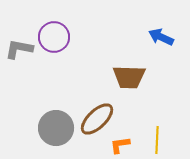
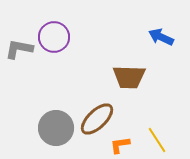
yellow line: rotated 36 degrees counterclockwise
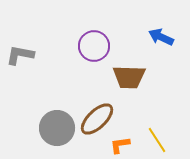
purple circle: moved 40 px right, 9 px down
gray L-shape: moved 1 px right, 6 px down
gray circle: moved 1 px right
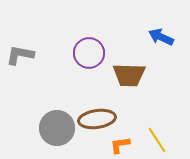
purple circle: moved 5 px left, 7 px down
brown trapezoid: moved 2 px up
brown ellipse: rotated 36 degrees clockwise
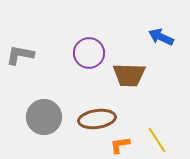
gray circle: moved 13 px left, 11 px up
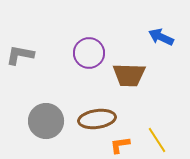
gray circle: moved 2 px right, 4 px down
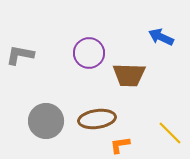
yellow line: moved 13 px right, 7 px up; rotated 12 degrees counterclockwise
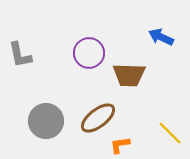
gray L-shape: rotated 112 degrees counterclockwise
brown ellipse: moved 1 px right, 1 px up; rotated 30 degrees counterclockwise
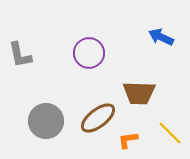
brown trapezoid: moved 10 px right, 18 px down
orange L-shape: moved 8 px right, 5 px up
